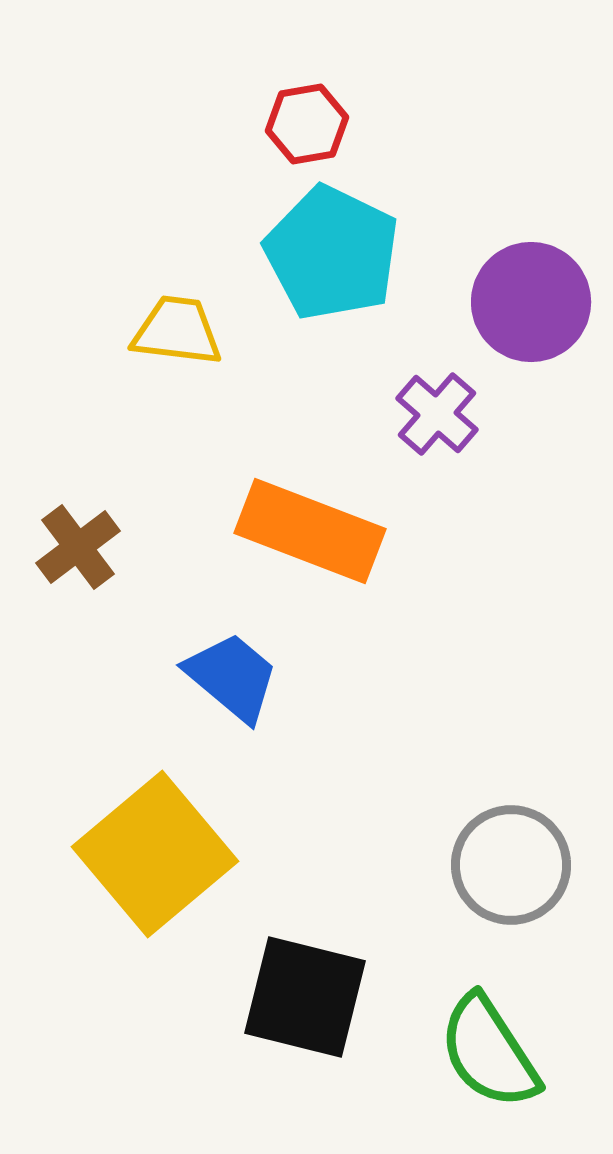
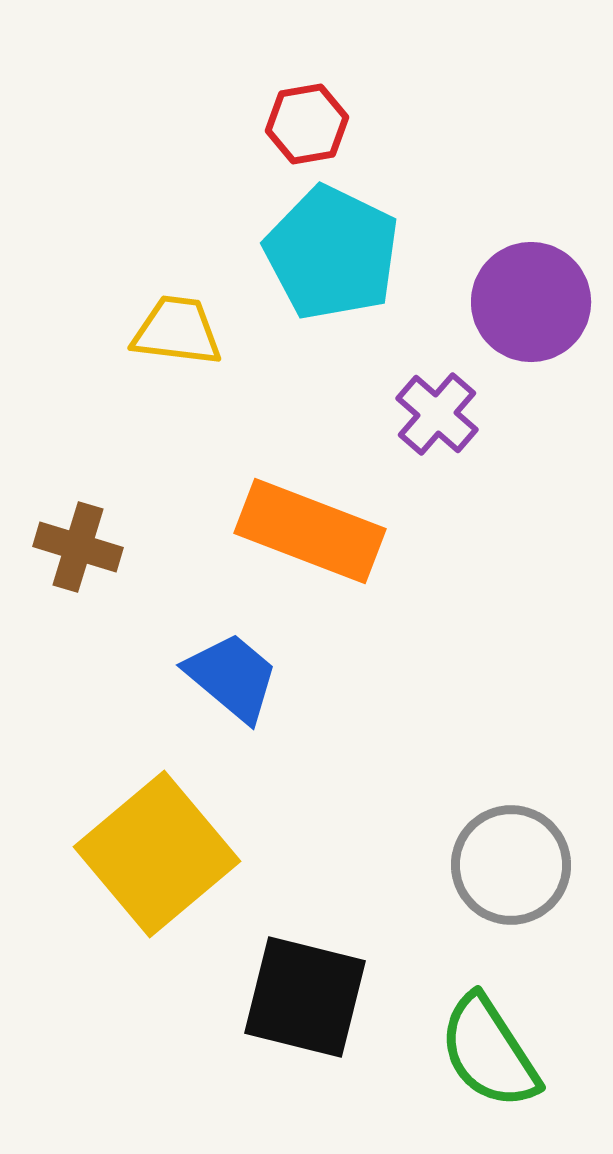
brown cross: rotated 36 degrees counterclockwise
yellow square: moved 2 px right
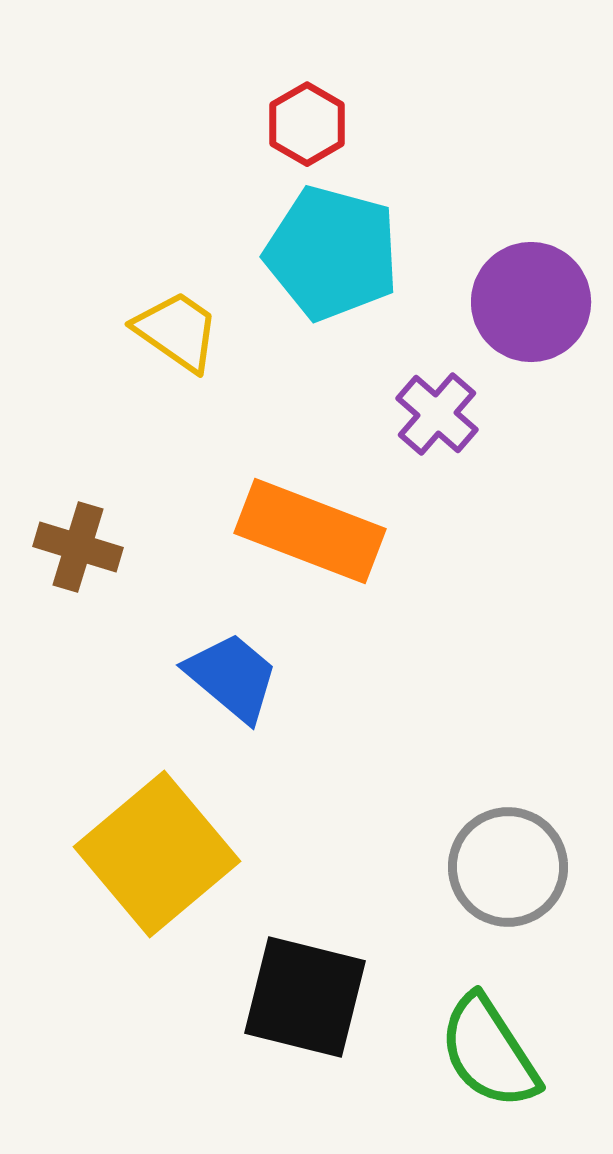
red hexagon: rotated 20 degrees counterclockwise
cyan pentagon: rotated 11 degrees counterclockwise
yellow trapezoid: rotated 28 degrees clockwise
gray circle: moved 3 px left, 2 px down
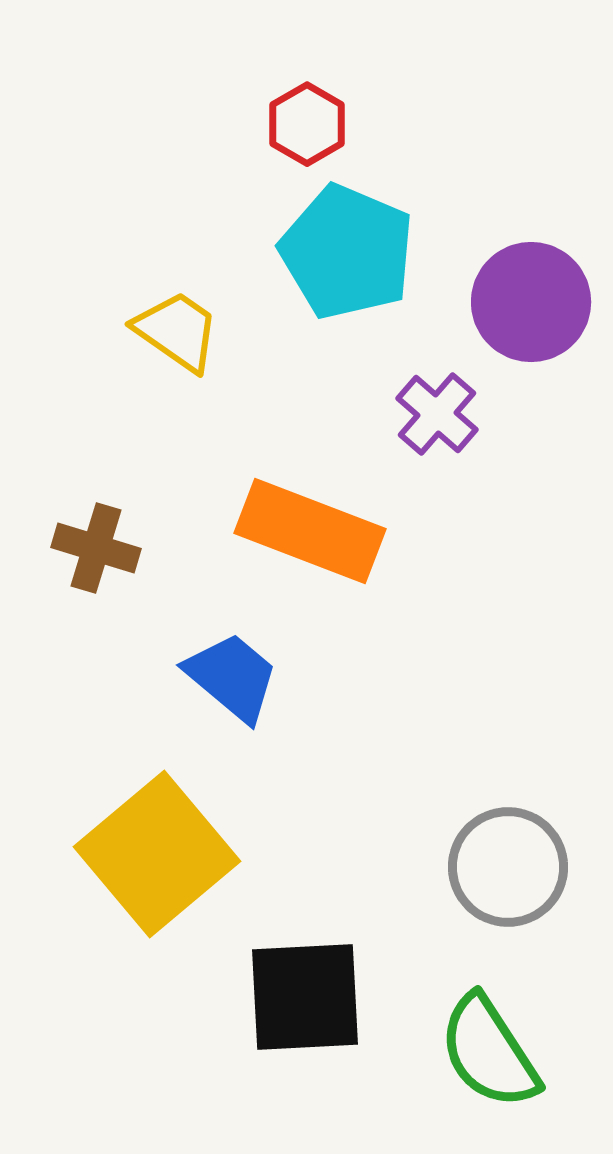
cyan pentagon: moved 15 px right, 1 px up; rotated 8 degrees clockwise
brown cross: moved 18 px right, 1 px down
black square: rotated 17 degrees counterclockwise
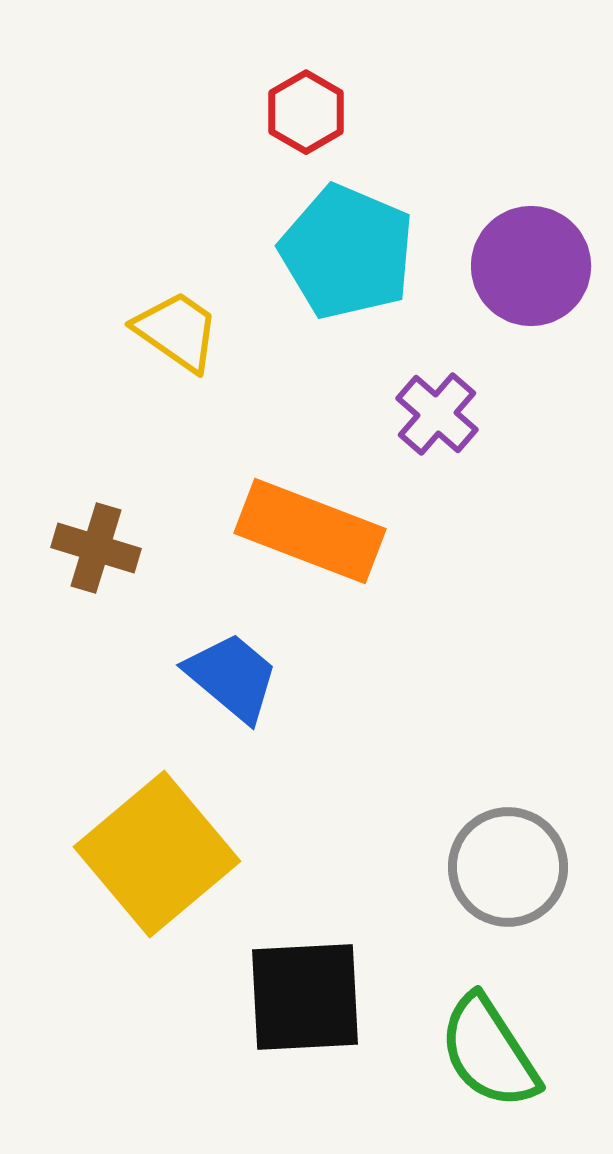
red hexagon: moved 1 px left, 12 px up
purple circle: moved 36 px up
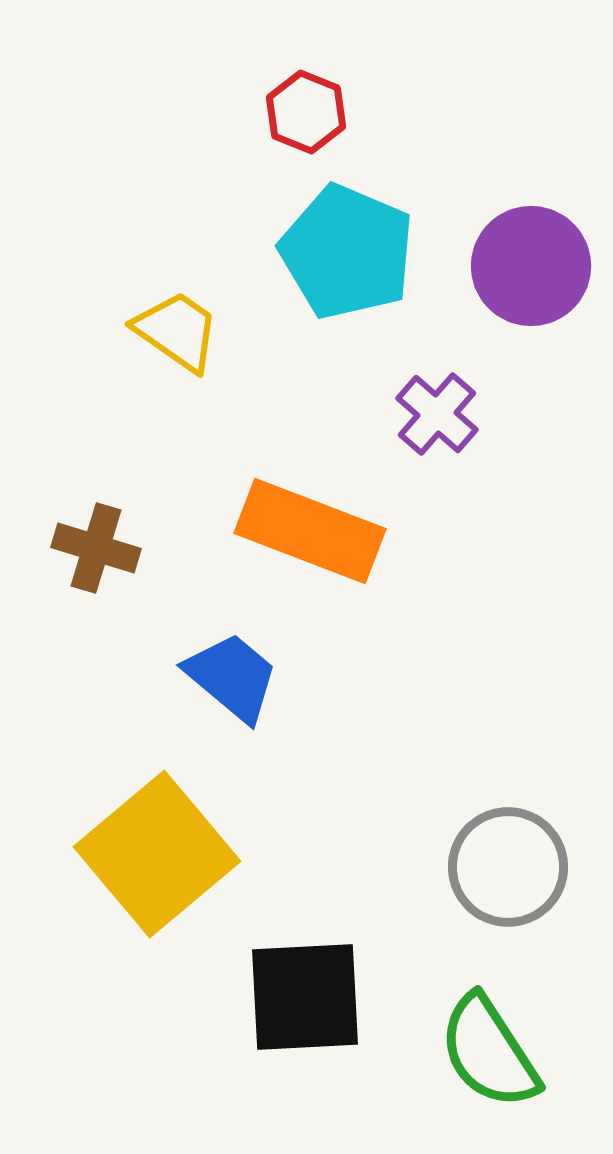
red hexagon: rotated 8 degrees counterclockwise
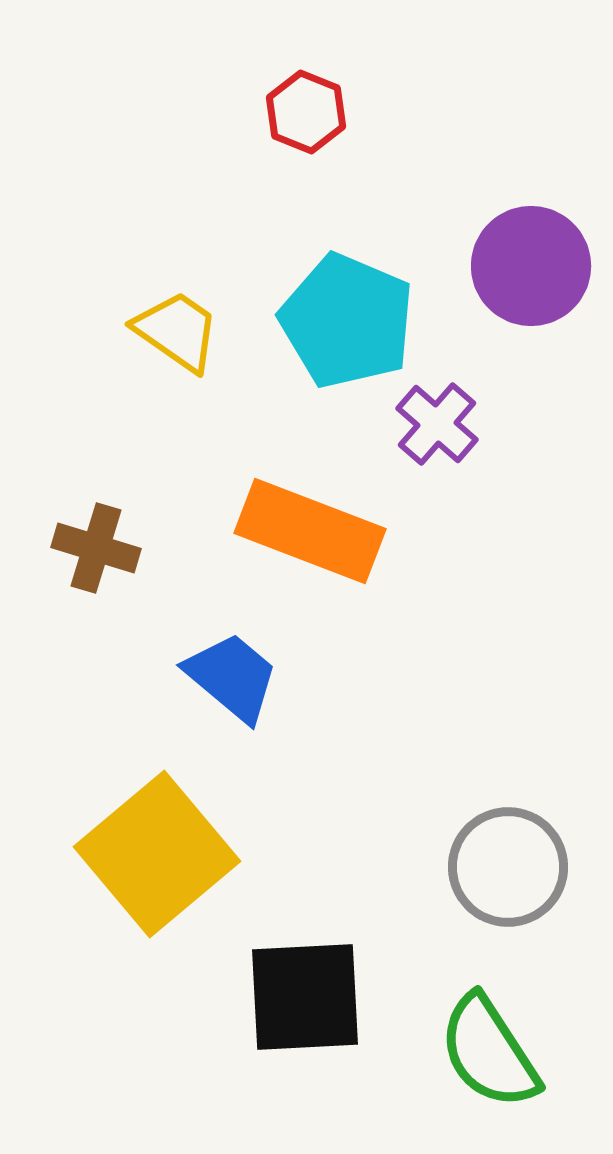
cyan pentagon: moved 69 px down
purple cross: moved 10 px down
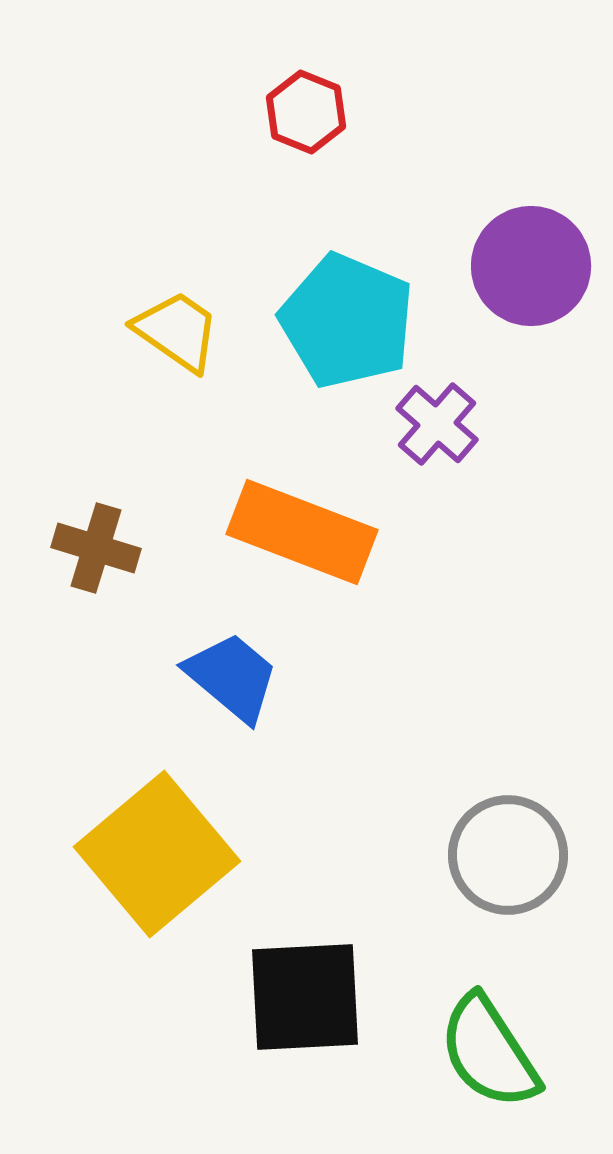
orange rectangle: moved 8 px left, 1 px down
gray circle: moved 12 px up
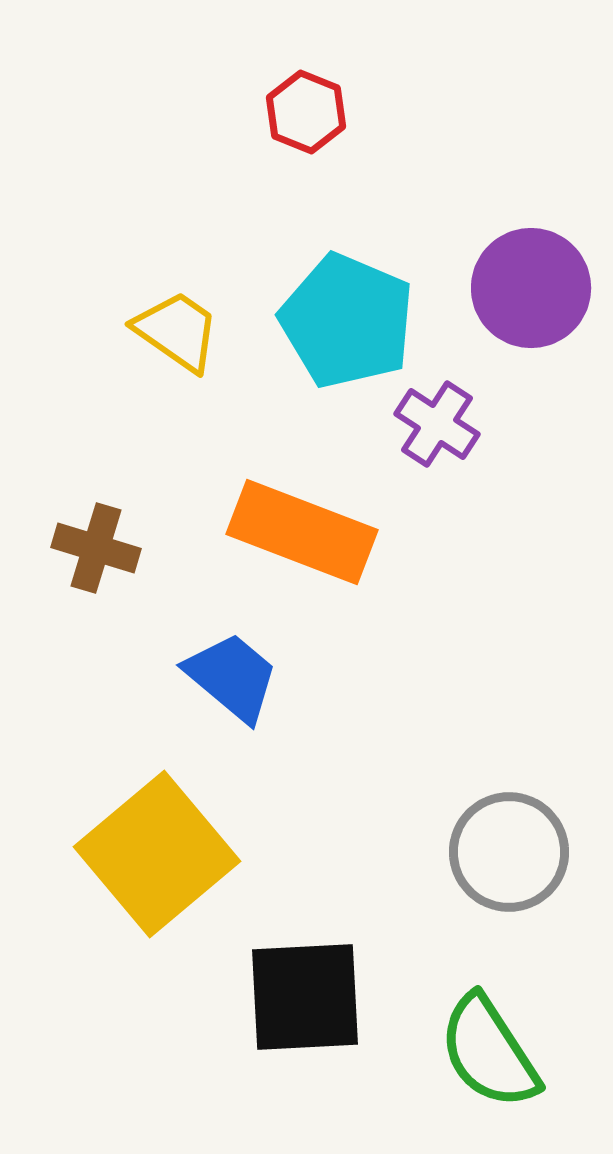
purple circle: moved 22 px down
purple cross: rotated 8 degrees counterclockwise
gray circle: moved 1 px right, 3 px up
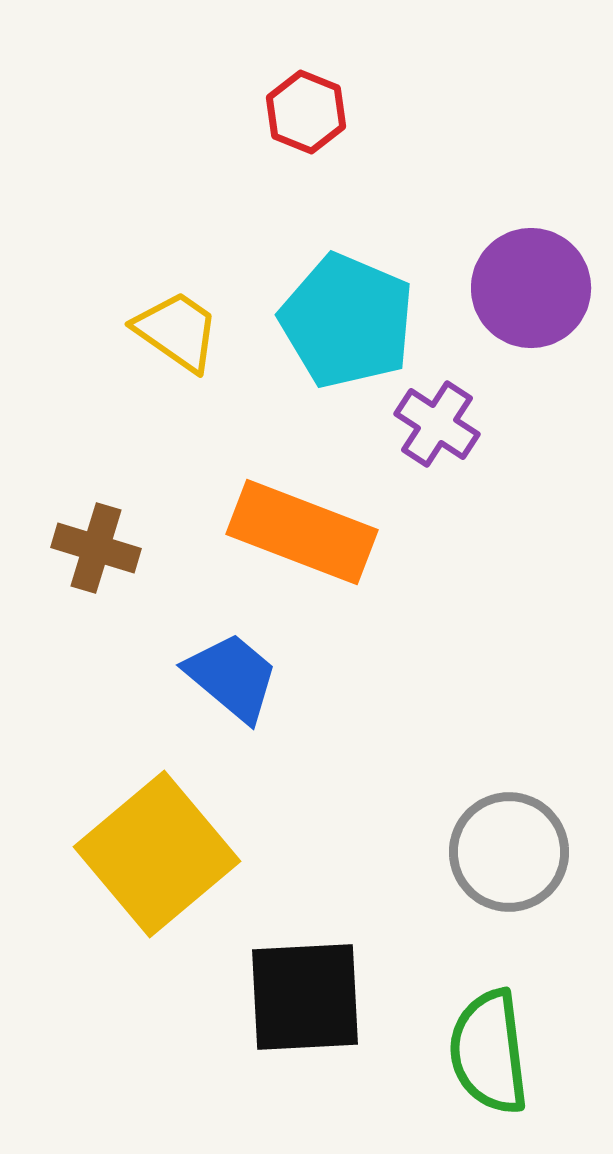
green semicircle: rotated 26 degrees clockwise
